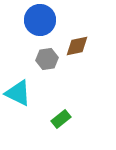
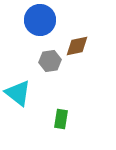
gray hexagon: moved 3 px right, 2 px down
cyan triangle: rotated 12 degrees clockwise
green rectangle: rotated 42 degrees counterclockwise
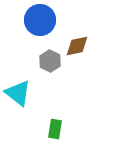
gray hexagon: rotated 25 degrees counterclockwise
green rectangle: moved 6 px left, 10 px down
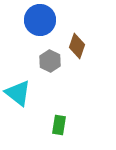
brown diamond: rotated 60 degrees counterclockwise
green rectangle: moved 4 px right, 4 px up
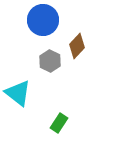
blue circle: moved 3 px right
brown diamond: rotated 25 degrees clockwise
green rectangle: moved 2 px up; rotated 24 degrees clockwise
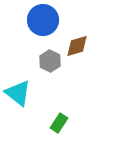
brown diamond: rotated 30 degrees clockwise
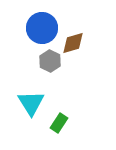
blue circle: moved 1 px left, 8 px down
brown diamond: moved 4 px left, 3 px up
cyan triangle: moved 13 px right, 10 px down; rotated 20 degrees clockwise
